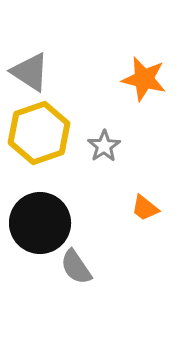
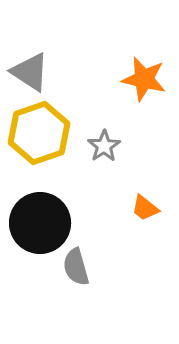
gray semicircle: rotated 18 degrees clockwise
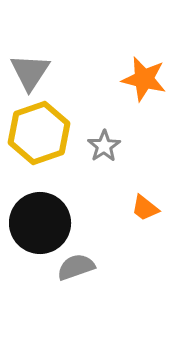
gray triangle: rotated 30 degrees clockwise
gray semicircle: rotated 87 degrees clockwise
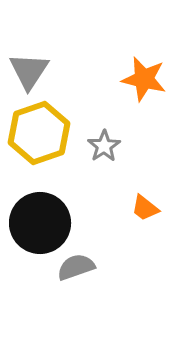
gray triangle: moved 1 px left, 1 px up
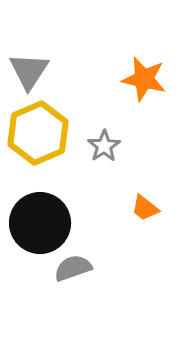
yellow hexagon: moved 1 px left; rotated 4 degrees counterclockwise
gray semicircle: moved 3 px left, 1 px down
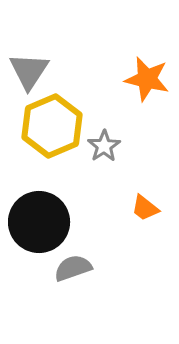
orange star: moved 3 px right
yellow hexagon: moved 14 px right, 7 px up
black circle: moved 1 px left, 1 px up
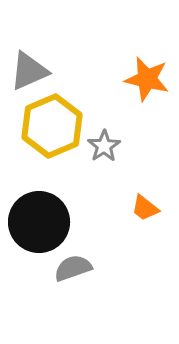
gray triangle: rotated 33 degrees clockwise
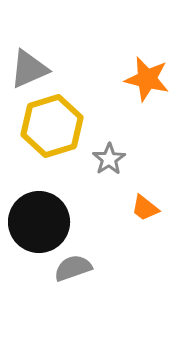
gray triangle: moved 2 px up
yellow hexagon: rotated 6 degrees clockwise
gray star: moved 5 px right, 13 px down
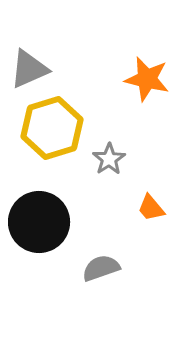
yellow hexagon: moved 2 px down
orange trapezoid: moved 6 px right; rotated 12 degrees clockwise
gray semicircle: moved 28 px right
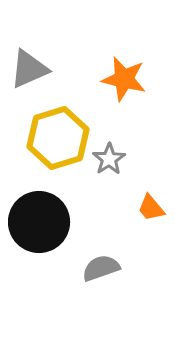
orange star: moved 23 px left
yellow hexagon: moved 6 px right, 10 px down
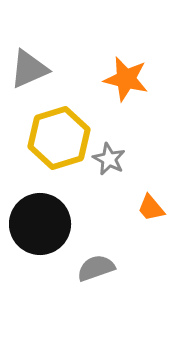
orange star: moved 2 px right
yellow hexagon: moved 1 px right
gray star: rotated 12 degrees counterclockwise
black circle: moved 1 px right, 2 px down
gray semicircle: moved 5 px left
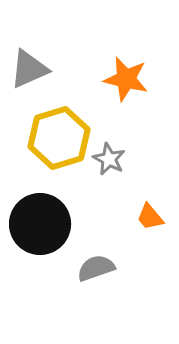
orange trapezoid: moved 1 px left, 9 px down
